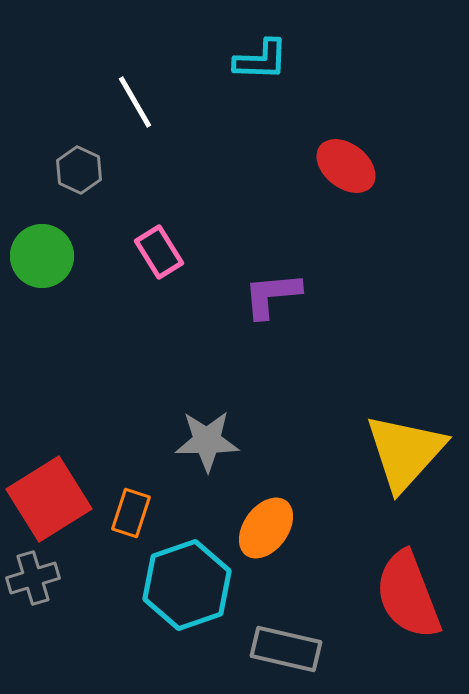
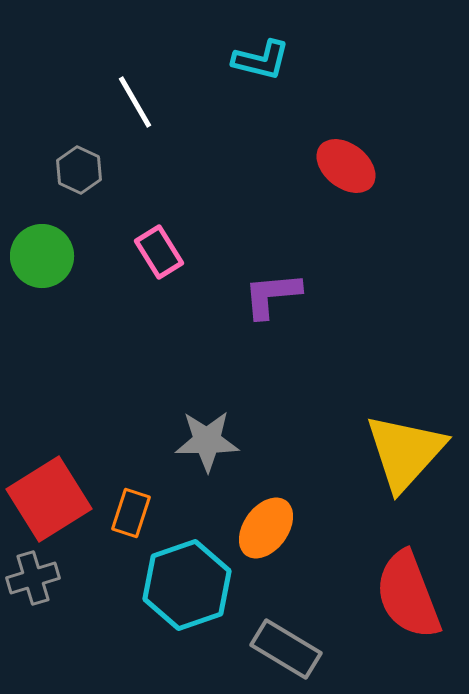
cyan L-shape: rotated 12 degrees clockwise
gray rectangle: rotated 18 degrees clockwise
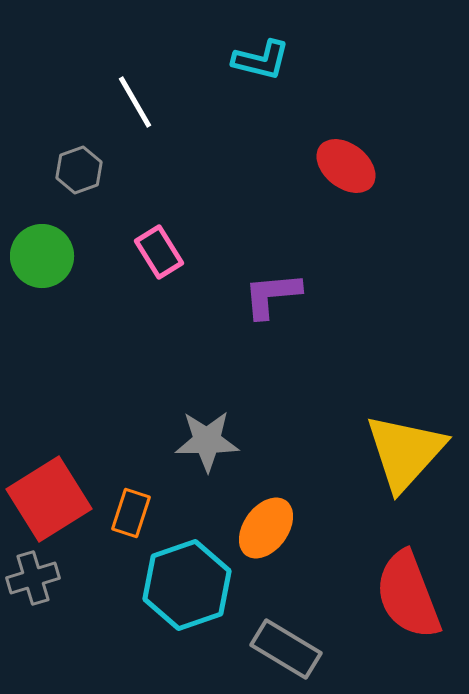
gray hexagon: rotated 15 degrees clockwise
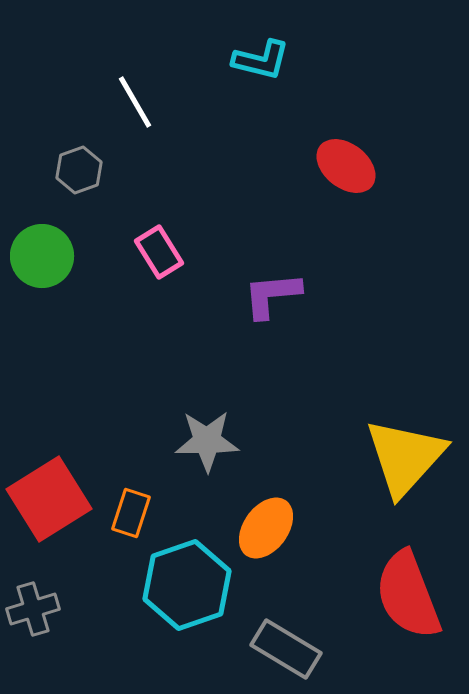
yellow triangle: moved 5 px down
gray cross: moved 31 px down
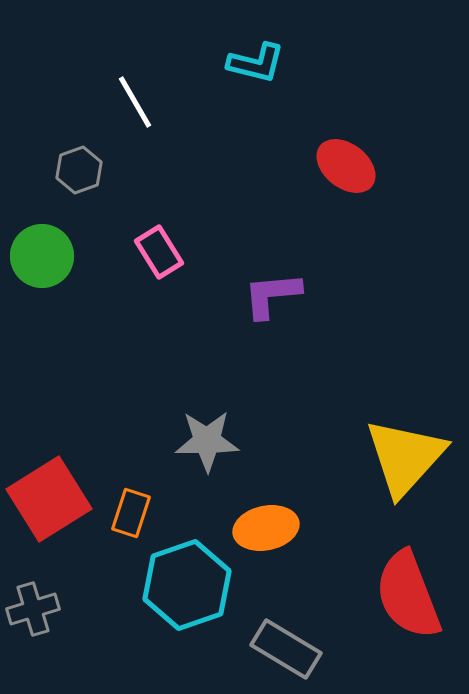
cyan L-shape: moved 5 px left, 3 px down
orange ellipse: rotated 42 degrees clockwise
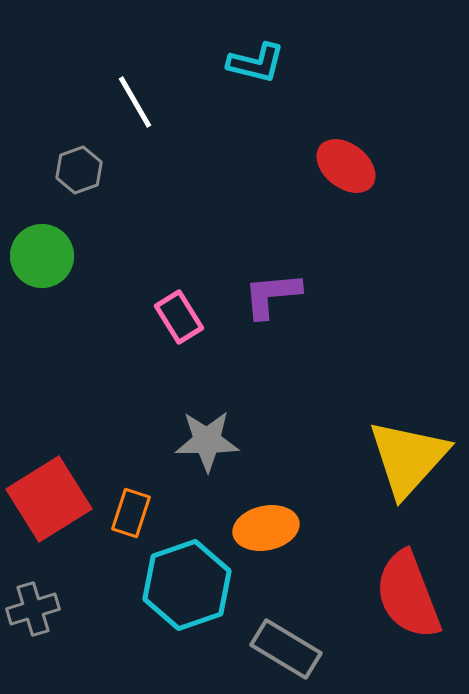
pink rectangle: moved 20 px right, 65 px down
yellow triangle: moved 3 px right, 1 px down
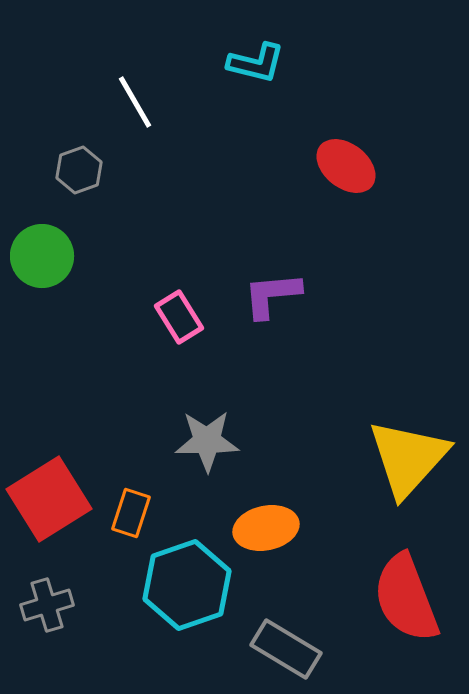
red semicircle: moved 2 px left, 3 px down
gray cross: moved 14 px right, 4 px up
